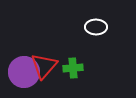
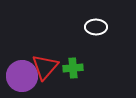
red triangle: moved 1 px right, 1 px down
purple circle: moved 2 px left, 4 px down
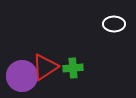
white ellipse: moved 18 px right, 3 px up
red triangle: rotated 16 degrees clockwise
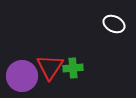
white ellipse: rotated 25 degrees clockwise
red triangle: moved 5 px right; rotated 24 degrees counterclockwise
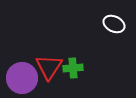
red triangle: moved 1 px left
purple circle: moved 2 px down
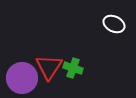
green cross: rotated 24 degrees clockwise
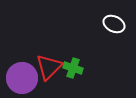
red triangle: rotated 12 degrees clockwise
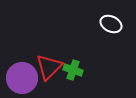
white ellipse: moved 3 px left
green cross: moved 2 px down
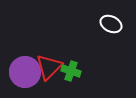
green cross: moved 2 px left, 1 px down
purple circle: moved 3 px right, 6 px up
